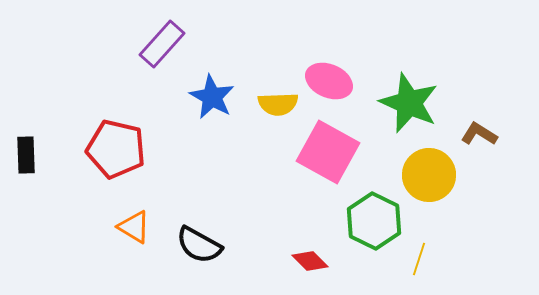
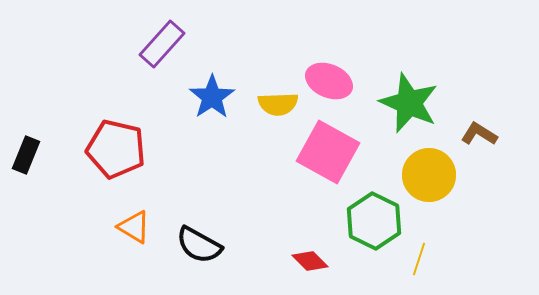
blue star: rotated 9 degrees clockwise
black rectangle: rotated 24 degrees clockwise
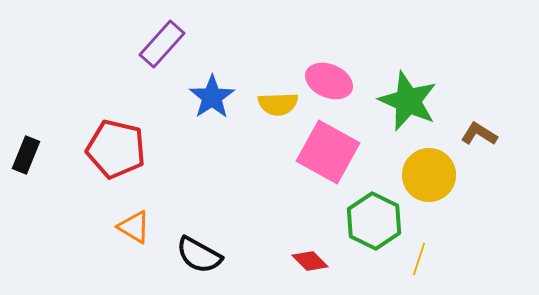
green star: moved 1 px left, 2 px up
black semicircle: moved 10 px down
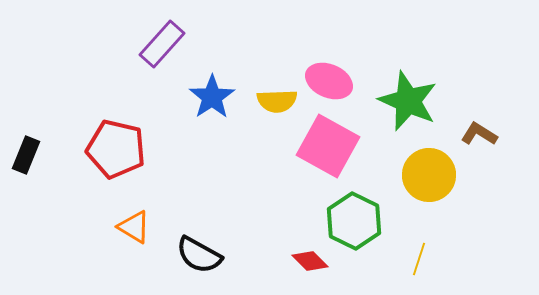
yellow semicircle: moved 1 px left, 3 px up
pink square: moved 6 px up
green hexagon: moved 20 px left
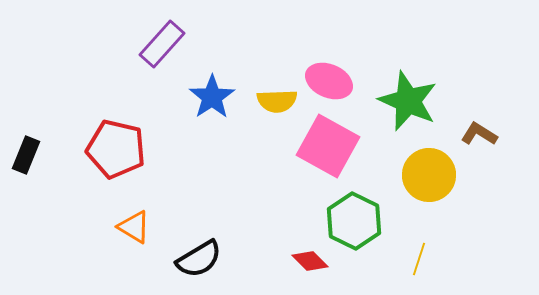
black semicircle: moved 4 px down; rotated 60 degrees counterclockwise
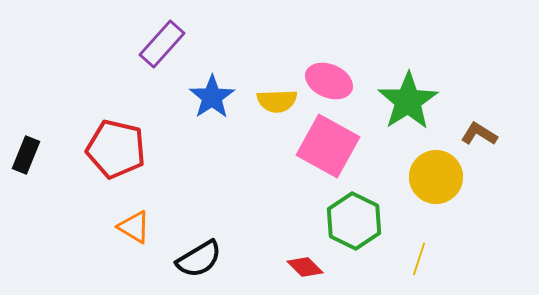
green star: rotated 16 degrees clockwise
yellow circle: moved 7 px right, 2 px down
red diamond: moved 5 px left, 6 px down
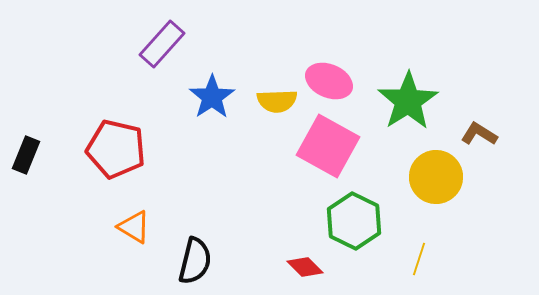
black semicircle: moved 4 px left, 2 px down; rotated 45 degrees counterclockwise
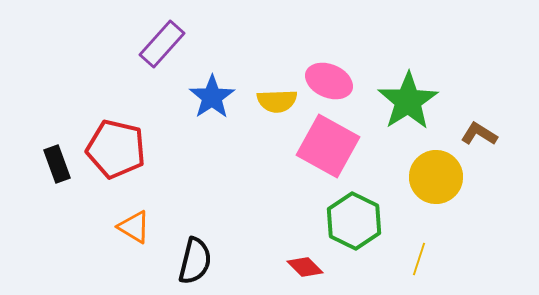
black rectangle: moved 31 px right, 9 px down; rotated 42 degrees counterclockwise
